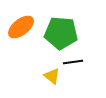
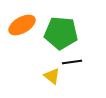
orange ellipse: moved 1 px right, 2 px up; rotated 8 degrees clockwise
black line: moved 1 px left
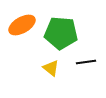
black line: moved 14 px right
yellow triangle: moved 1 px left, 8 px up
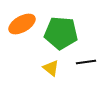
orange ellipse: moved 1 px up
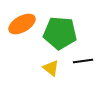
green pentagon: moved 1 px left
black line: moved 3 px left, 1 px up
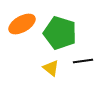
green pentagon: rotated 12 degrees clockwise
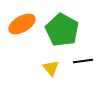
green pentagon: moved 2 px right, 3 px up; rotated 12 degrees clockwise
yellow triangle: rotated 12 degrees clockwise
